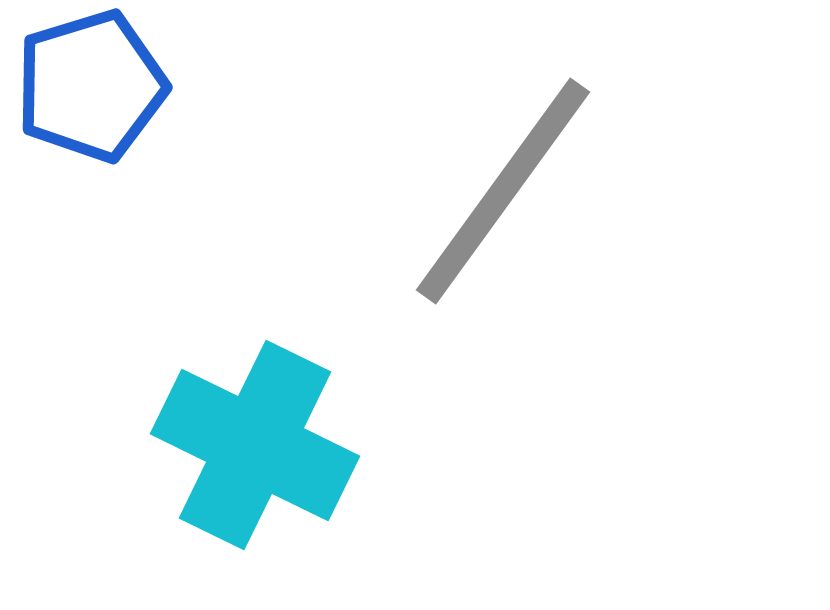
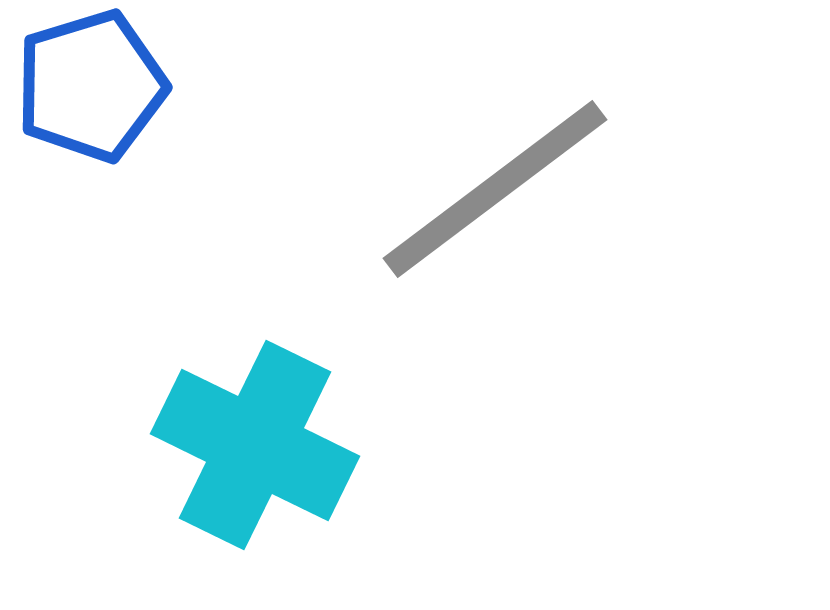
gray line: moved 8 px left, 2 px up; rotated 17 degrees clockwise
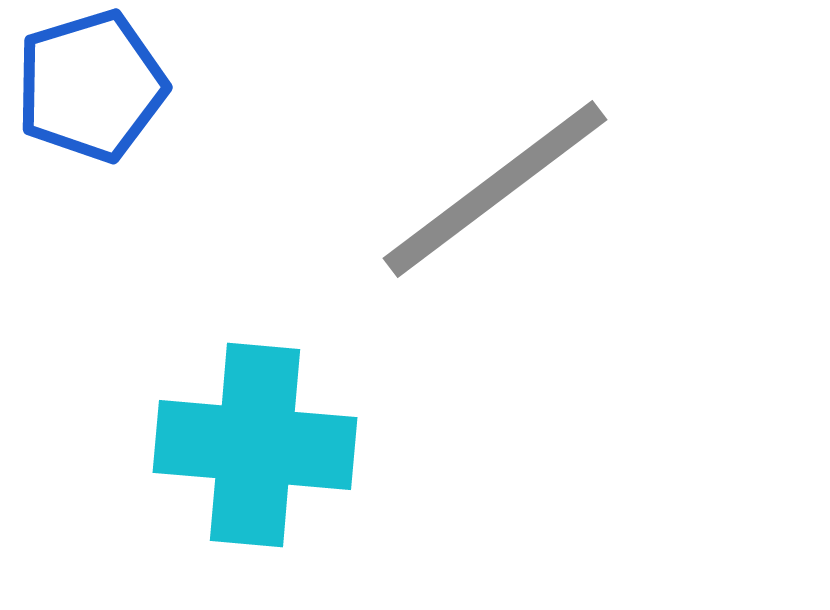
cyan cross: rotated 21 degrees counterclockwise
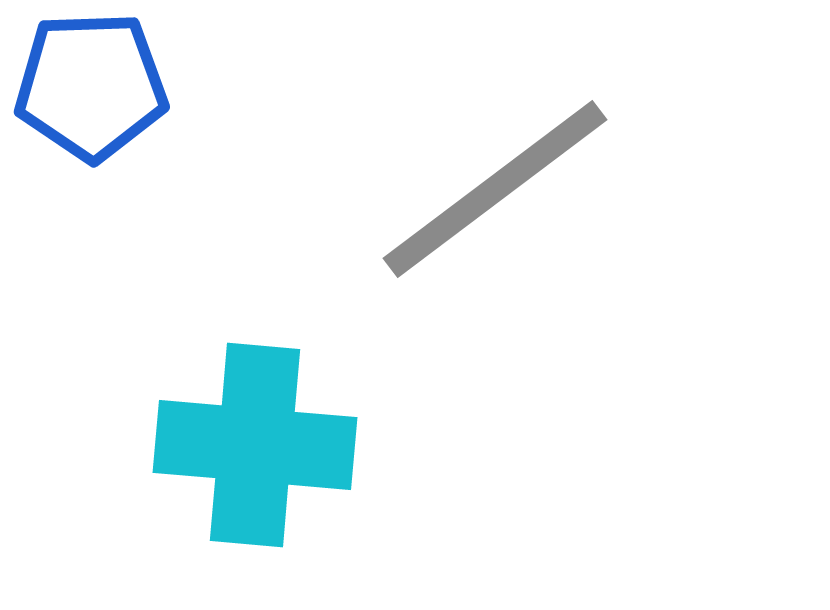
blue pentagon: rotated 15 degrees clockwise
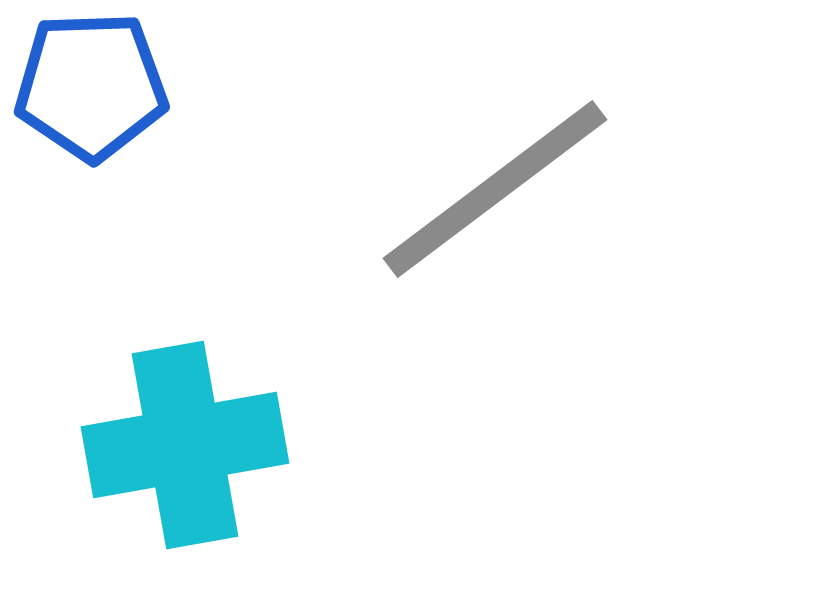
cyan cross: moved 70 px left; rotated 15 degrees counterclockwise
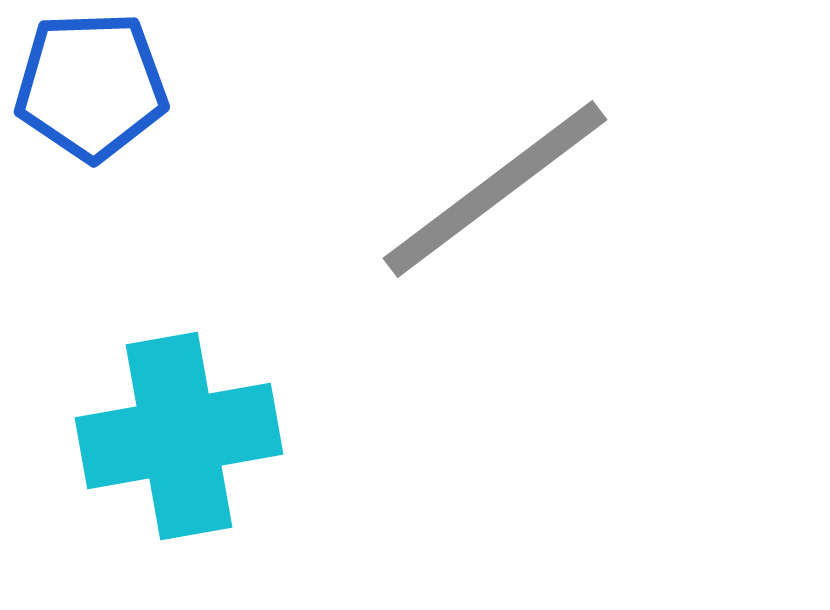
cyan cross: moved 6 px left, 9 px up
